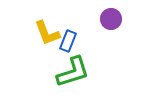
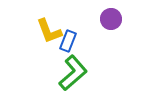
yellow L-shape: moved 2 px right, 2 px up
green L-shape: moved 1 px down; rotated 24 degrees counterclockwise
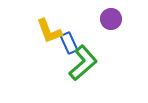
blue rectangle: moved 1 px right, 2 px down; rotated 45 degrees counterclockwise
green L-shape: moved 10 px right, 10 px up
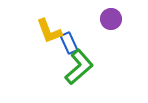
green L-shape: moved 4 px left, 4 px down
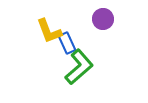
purple circle: moved 8 px left
blue rectangle: moved 2 px left
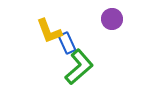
purple circle: moved 9 px right
